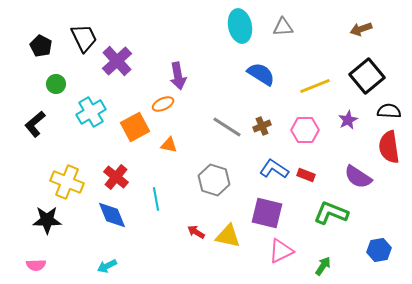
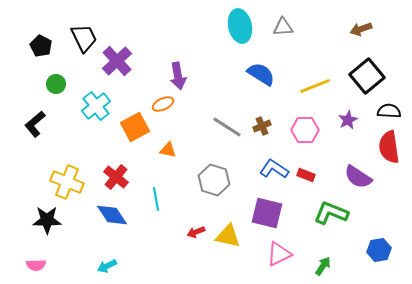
cyan cross: moved 5 px right, 6 px up; rotated 8 degrees counterclockwise
orange triangle: moved 1 px left, 5 px down
blue diamond: rotated 12 degrees counterclockwise
red arrow: rotated 54 degrees counterclockwise
pink triangle: moved 2 px left, 3 px down
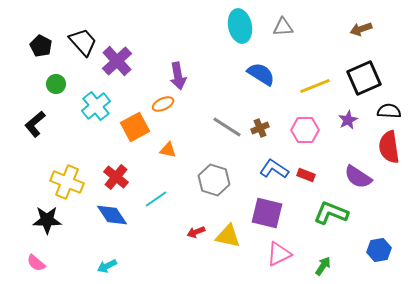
black trapezoid: moved 1 px left, 4 px down; rotated 16 degrees counterclockwise
black square: moved 3 px left, 2 px down; rotated 16 degrees clockwise
brown cross: moved 2 px left, 2 px down
cyan line: rotated 65 degrees clockwise
pink semicircle: moved 2 px up; rotated 42 degrees clockwise
